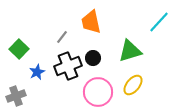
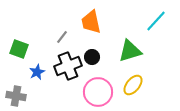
cyan line: moved 3 px left, 1 px up
green square: rotated 24 degrees counterclockwise
black circle: moved 1 px left, 1 px up
gray cross: rotated 30 degrees clockwise
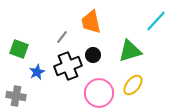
black circle: moved 1 px right, 2 px up
pink circle: moved 1 px right, 1 px down
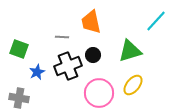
gray line: rotated 56 degrees clockwise
gray cross: moved 3 px right, 2 px down
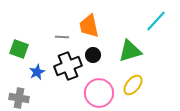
orange trapezoid: moved 2 px left, 4 px down
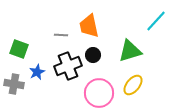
gray line: moved 1 px left, 2 px up
gray cross: moved 5 px left, 14 px up
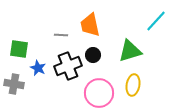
orange trapezoid: moved 1 px right, 1 px up
green square: rotated 12 degrees counterclockwise
blue star: moved 1 px right, 4 px up; rotated 21 degrees counterclockwise
yellow ellipse: rotated 30 degrees counterclockwise
